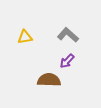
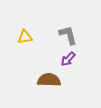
gray L-shape: rotated 35 degrees clockwise
purple arrow: moved 1 px right, 2 px up
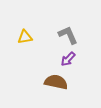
gray L-shape: rotated 10 degrees counterclockwise
brown semicircle: moved 7 px right, 2 px down; rotated 10 degrees clockwise
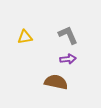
purple arrow: rotated 140 degrees counterclockwise
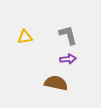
gray L-shape: rotated 10 degrees clockwise
brown semicircle: moved 1 px down
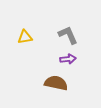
gray L-shape: rotated 10 degrees counterclockwise
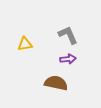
yellow triangle: moved 7 px down
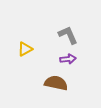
yellow triangle: moved 5 px down; rotated 21 degrees counterclockwise
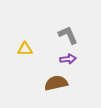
yellow triangle: rotated 28 degrees clockwise
brown semicircle: rotated 25 degrees counterclockwise
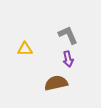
purple arrow: rotated 84 degrees clockwise
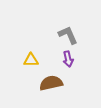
yellow triangle: moved 6 px right, 11 px down
brown semicircle: moved 5 px left
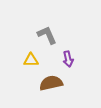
gray L-shape: moved 21 px left
